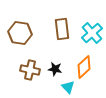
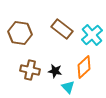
brown rectangle: rotated 45 degrees counterclockwise
cyan cross: moved 2 px down
black star: moved 2 px down
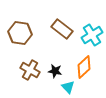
cyan cross: rotated 10 degrees clockwise
brown cross: rotated 18 degrees clockwise
